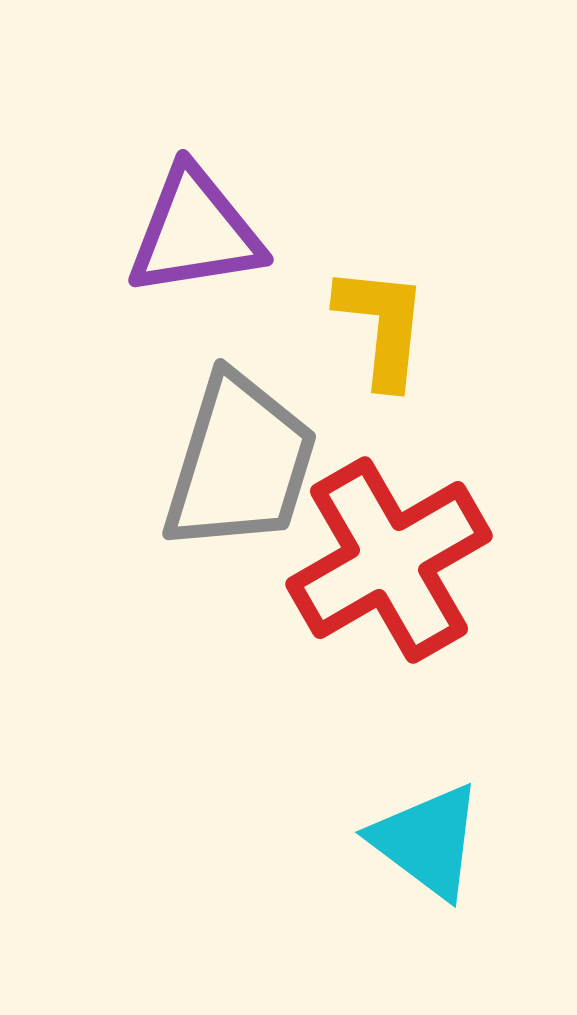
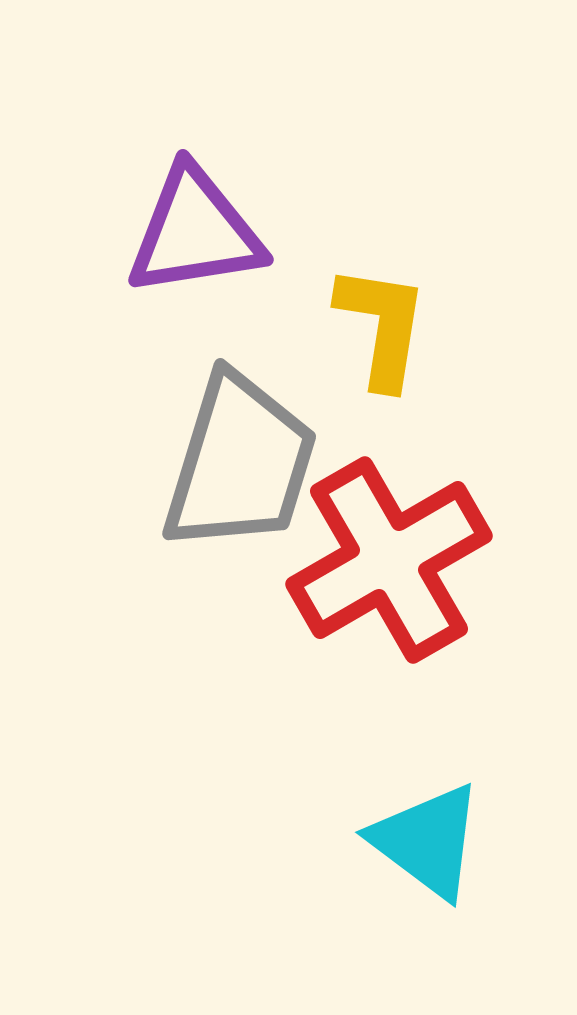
yellow L-shape: rotated 3 degrees clockwise
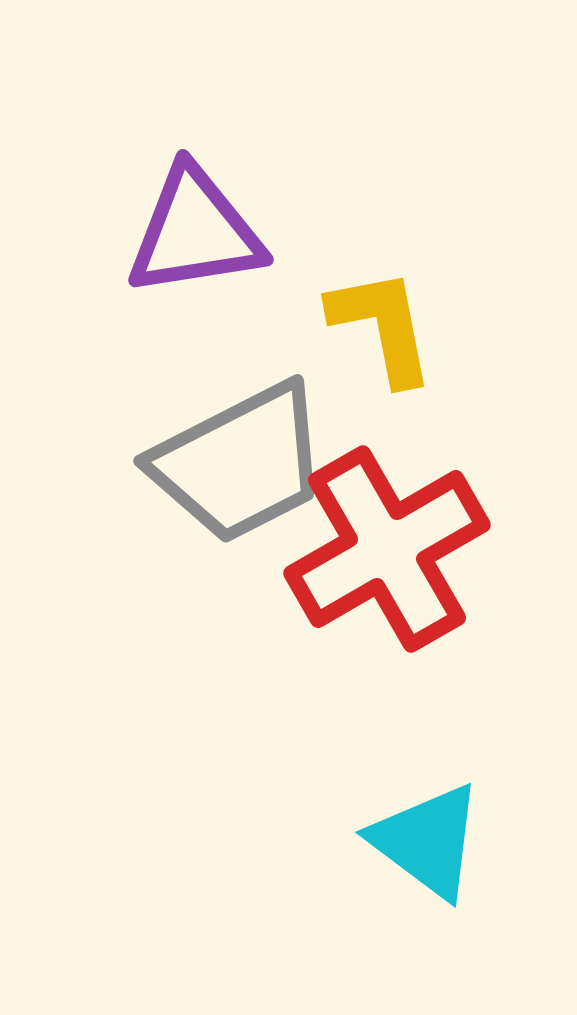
yellow L-shape: rotated 20 degrees counterclockwise
gray trapezoid: rotated 46 degrees clockwise
red cross: moved 2 px left, 11 px up
